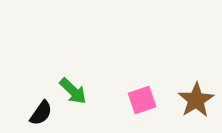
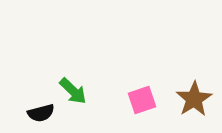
brown star: moved 2 px left, 1 px up
black semicircle: rotated 40 degrees clockwise
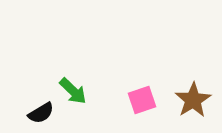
brown star: moved 1 px left, 1 px down
black semicircle: rotated 16 degrees counterclockwise
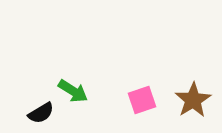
green arrow: rotated 12 degrees counterclockwise
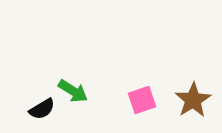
black semicircle: moved 1 px right, 4 px up
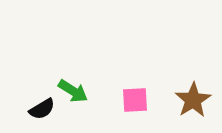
pink square: moved 7 px left; rotated 16 degrees clockwise
